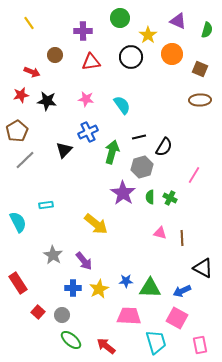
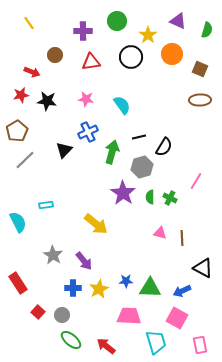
green circle at (120, 18): moved 3 px left, 3 px down
pink line at (194, 175): moved 2 px right, 6 px down
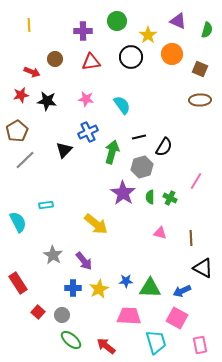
yellow line at (29, 23): moved 2 px down; rotated 32 degrees clockwise
brown circle at (55, 55): moved 4 px down
brown line at (182, 238): moved 9 px right
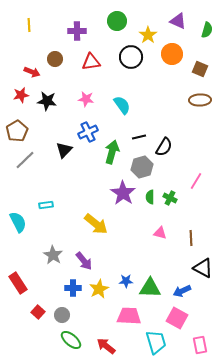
purple cross at (83, 31): moved 6 px left
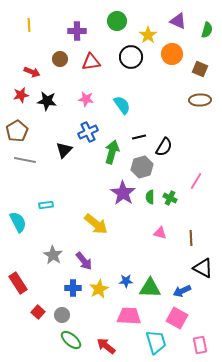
brown circle at (55, 59): moved 5 px right
gray line at (25, 160): rotated 55 degrees clockwise
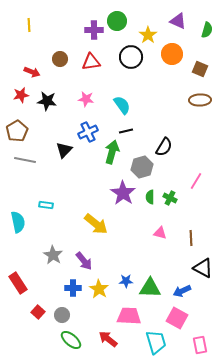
purple cross at (77, 31): moved 17 px right, 1 px up
black line at (139, 137): moved 13 px left, 6 px up
cyan rectangle at (46, 205): rotated 16 degrees clockwise
cyan semicircle at (18, 222): rotated 15 degrees clockwise
yellow star at (99, 289): rotated 12 degrees counterclockwise
red arrow at (106, 346): moved 2 px right, 7 px up
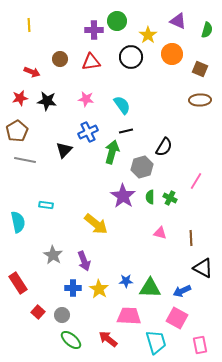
red star at (21, 95): moved 1 px left, 3 px down
purple star at (123, 193): moved 3 px down
purple arrow at (84, 261): rotated 18 degrees clockwise
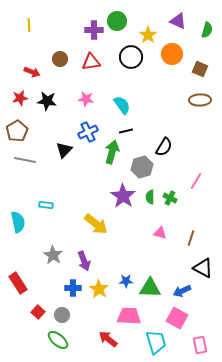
brown line at (191, 238): rotated 21 degrees clockwise
green ellipse at (71, 340): moved 13 px left
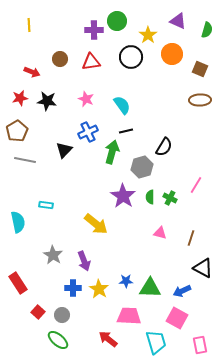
pink star at (86, 99): rotated 14 degrees clockwise
pink line at (196, 181): moved 4 px down
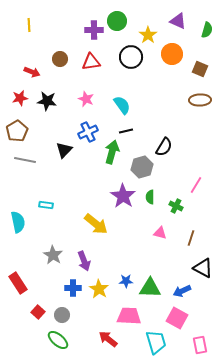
green cross at (170, 198): moved 6 px right, 8 px down
